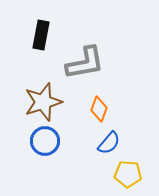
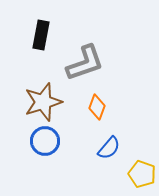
gray L-shape: rotated 9 degrees counterclockwise
orange diamond: moved 2 px left, 2 px up
blue semicircle: moved 5 px down
yellow pentagon: moved 14 px right; rotated 16 degrees clockwise
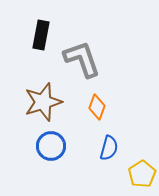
gray L-shape: moved 3 px left, 4 px up; rotated 90 degrees counterclockwise
blue circle: moved 6 px right, 5 px down
blue semicircle: rotated 25 degrees counterclockwise
yellow pentagon: rotated 20 degrees clockwise
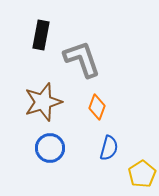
blue circle: moved 1 px left, 2 px down
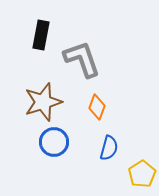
blue circle: moved 4 px right, 6 px up
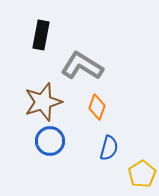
gray L-shape: moved 7 px down; rotated 39 degrees counterclockwise
blue circle: moved 4 px left, 1 px up
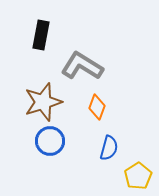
yellow pentagon: moved 4 px left, 2 px down
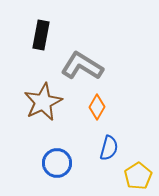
brown star: rotated 9 degrees counterclockwise
orange diamond: rotated 10 degrees clockwise
blue circle: moved 7 px right, 22 px down
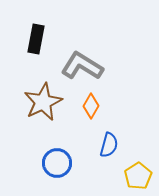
black rectangle: moved 5 px left, 4 px down
orange diamond: moved 6 px left, 1 px up
blue semicircle: moved 3 px up
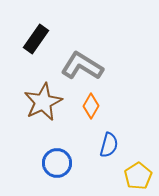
black rectangle: rotated 24 degrees clockwise
